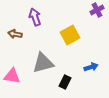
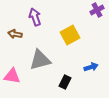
gray triangle: moved 3 px left, 3 px up
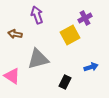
purple cross: moved 12 px left, 8 px down
purple arrow: moved 2 px right, 2 px up
gray triangle: moved 2 px left, 1 px up
pink triangle: rotated 24 degrees clockwise
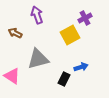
brown arrow: moved 1 px up; rotated 16 degrees clockwise
blue arrow: moved 10 px left
black rectangle: moved 1 px left, 3 px up
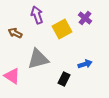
purple cross: rotated 24 degrees counterclockwise
yellow square: moved 8 px left, 6 px up
blue arrow: moved 4 px right, 3 px up
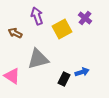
purple arrow: moved 1 px down
blue arrow: moved 3 px left, 8 px down
